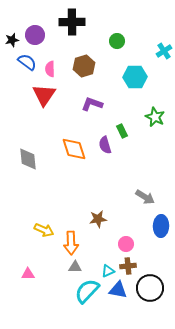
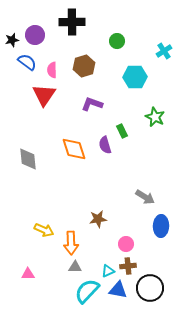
pink semicircle: moved 2 px right, 1 px down
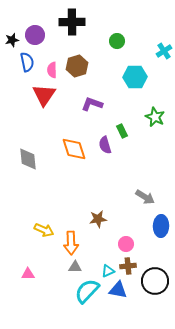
blue semicircle: rotated 42 degrees clockwise
brown hexagon: moved 7 px left
black circle: moved 5 px right, 7 px up
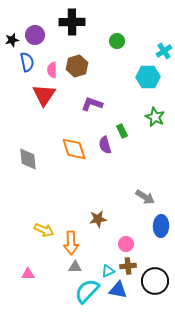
cyan hexagon: moved 13 px right
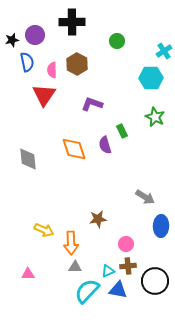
brown hexagon: moved 2 px up; rotated 15 degrees counterclockwise
cyan hexagon: moved 3 px right, 1 px down
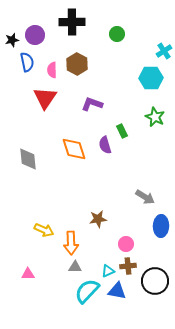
green circle: moved 7 px up
red triangle: moved 1 px right, 3 px down
blue triangle: moved 1 px left, 1 px down
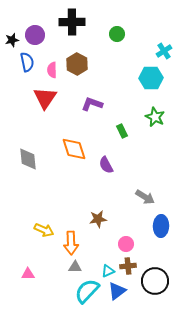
purple semicircle: moved 1 px right, 20 px down; rotated 12 degrees counterclockwise
blue triangle: rotated 48 degrees counterclockwise
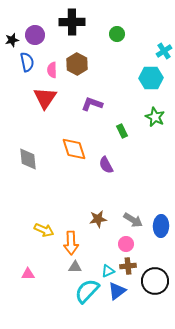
gray arrow: moved 12 px left, 23 px down
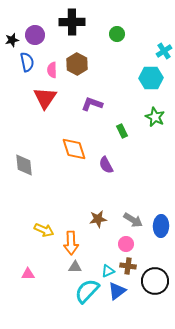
gray diamond: moved 4 px left, 6 px down
brown cross: rotated 14 degrees clockwise
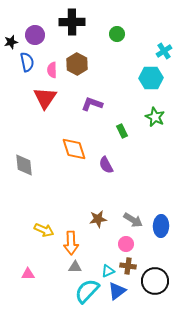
black star: moved 1 px left, 2 px down
